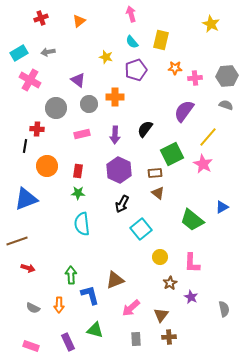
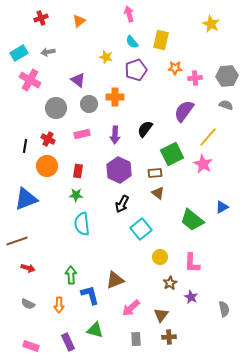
pink arrow at (131, 14): moved 2 px left
red cross at (37, 129): moved 11 px right, 10 px down; rotated 24 degrees clockwise
green star at (78, 193): moved 2 px left, 2 px down
gray semicircle at (33, 308): moved 5 px left, 4 px up
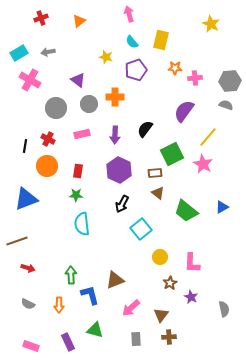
gray hexagon at (227, 76): moved 3 px right, 5 px down
green trapezoid at (192, 220): moved 6 px left, 9 px up
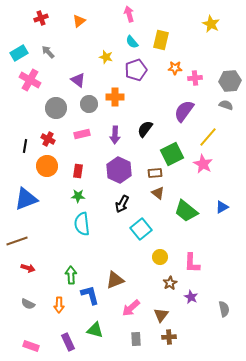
gray arrow at (48, 52): rotated 56 degrees clockwise
green star at (76, 195): moved 2 px right, 1 px down
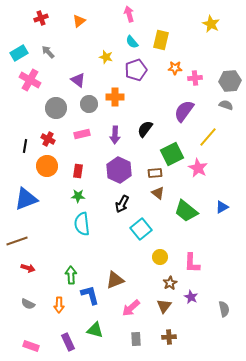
pink star at (203, 164): moved 5 px left, 4 px down
brown triangle at (161, 315): moved 3 px right, 9 px up
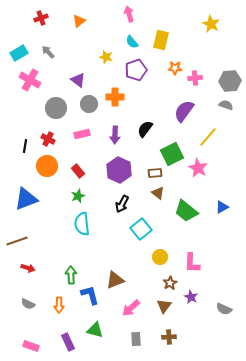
red rectangle at (78, 171): rotated 48 degrees counterclockwise
green star at (78, 196): rotated 24 degrees counterclockwise
gray semicircle at (224, 309): rotated 126 degrees clockwise
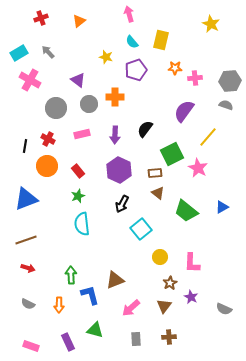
brown line at (17, 241): moved 9 px right, 1 px up
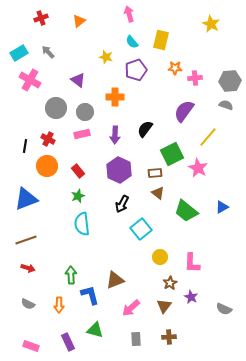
gray circle at (89, 104): moved 4 px left, 8 px down
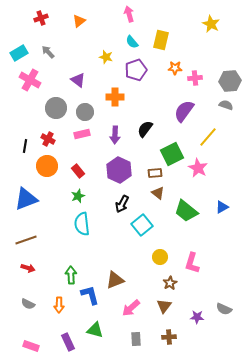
cyan square at (141, 229): moved 1 px right, 4 px up
pink L-shape at (192, 263): rotated 15 degrees clockwise
purple star at (191, 297): moved 6 px right, 20 px down; rotated 24 degrees counterclockwise
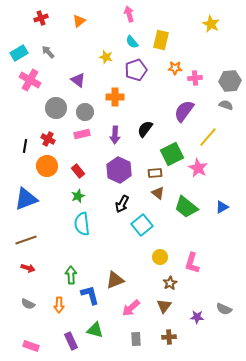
green trapezoid at (186, 211): moved 4 px up
purple rectangle at (68, 342): moved 3 px right, 1 px up
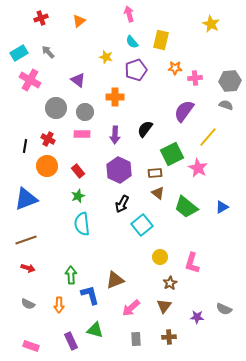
pink rectangle at (82, 134): rotated 14 degrees clockwise
